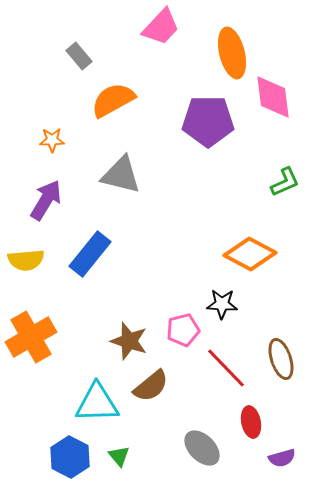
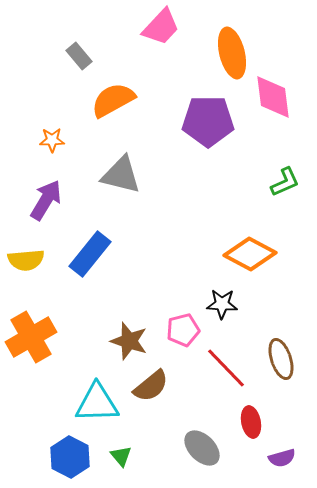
green triangle: moved 2 px right
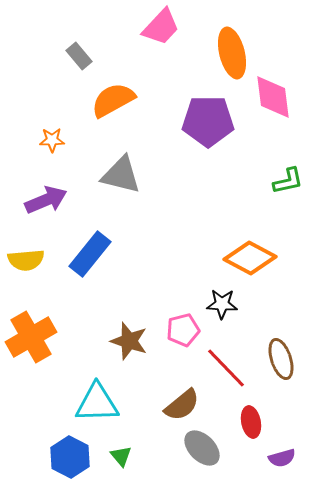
green L-shape: moved 3 px right, 1 px up; rotated 12 degrees clockwise
purple arrow: rotated 36 degrees clockwise
orange diamond: moved 4 px down
brown semicircle: moved 31 px right, 19 px down
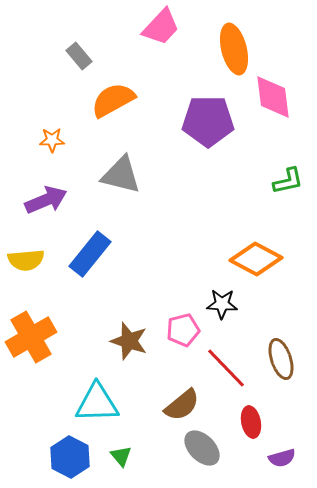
orange ellipse: moved 2 px right, 4 px up
orange diamond: moved 6 px right, 1 px down
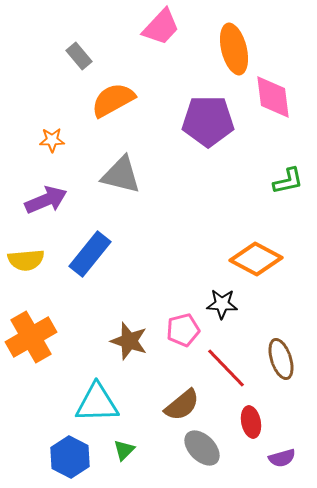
green triangle: moved 3 px right, 6 px up; rotated 25 degrees clockwise
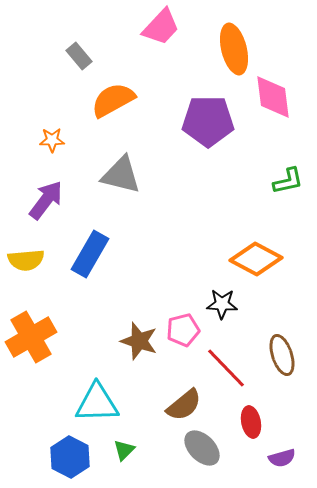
purple arrow: rotated 30 degrees counterclockwise
blue rectangle: rotated 9 degrees counterclockwise
brown star: moved 10 px right
brown ellipse: moved 1 px right, 4 px up
brown semicircle: moved 2 px right
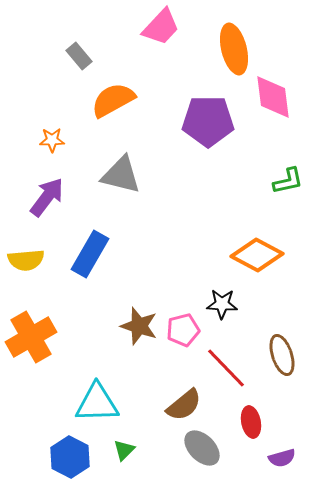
purple arrow: moved 1 px right, 3 px up
orange diamond: moved 1 px right, 4 px up
brown star: moved 15 px up
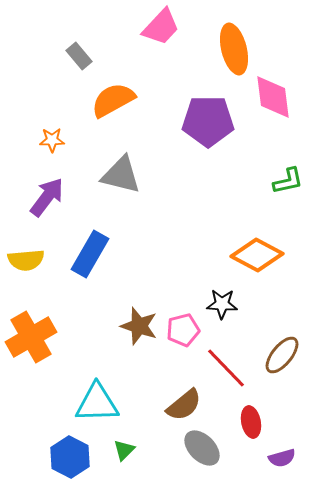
brown ellipse: rotated 57 degrees clockwise
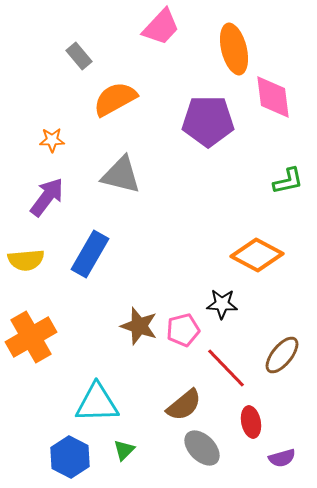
orange semicircle: moved 2 px right, 1 px up
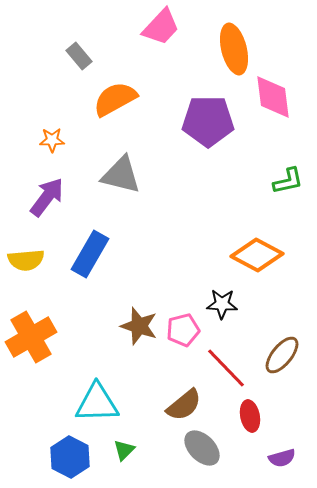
red ellipse: moved 1 px left, 6 px up
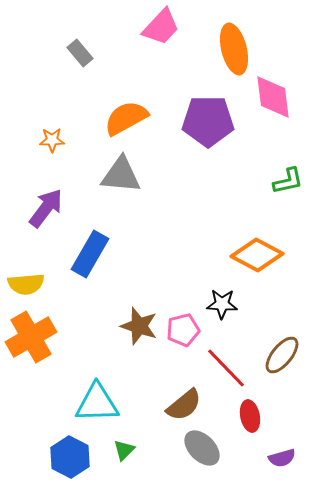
gray rectangle: moved 1 px right, 3 px up
orange semicircle: moved 11 px right, 19 px down
gray triangle: rotated 9 degrees counterclockwise
purple arrow: moved 1 px left, 11 px down
yellow semicircle: moved 24 px down
